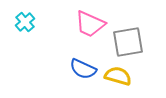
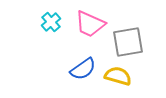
cyan cross: moved 26 px right
blue semicircle: rotated 60 degrees counterclockwise
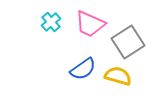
gray square: rotated 24 degrees counterclockwise
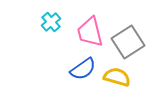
pink trapezoid: moved 8 px down; rotated 52 degrees clockwise
yellow semicircle: moved 1 px left, 1 px down
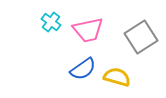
cyan cross: rotated 12 degrees counterclockwise
pink trapezoid: moved 2 px left, 2 px up; rotated 88 degrees counterclockwise
gray square: moved 13 px right, 5 px up
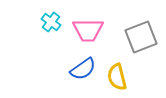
pink trapezoid: rotated 12 degrees clockwise
gray square: rotated 12 degrees clockwise
yellow semicircle: rotated 120 degrees counterclockwise
